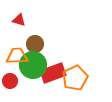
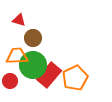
brown circle: moved 2 px left, 6 px up
red rectangle: moved 4 px left, 2 px down; rotated 30 degrees counterclockwise
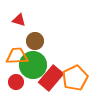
brown circle: moved 2 px right, 3 px down
red rectangle: moved 2 px right, 3 px down
red circle: moved 6 px right, 1 px down
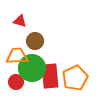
red triangle: moved 1 px right, 1 px down
green circle: moved 1 px left, 3 px down
red rectangle: moved 1 px left, 2 px up; rotated 45 degrees counterclockwise
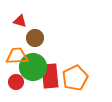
brown circle: moved 3 px up
green circle: moved 1 px right, 1 px up
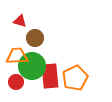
green circle: moved 1 px left, 1 px up
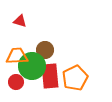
brown circle: moved 10 px right, 12 px down
